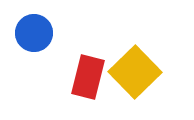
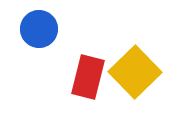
blue circle: moved 5 px right, 4 px up
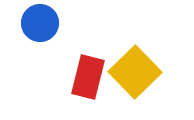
blue circle: moved 1 px right, 6 px up
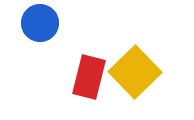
red rectangle: moved 1 px right
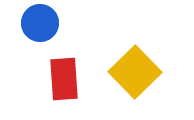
red rectangle: moved 25 px left, 2 px down; rotated 18 degrees counterclockwise
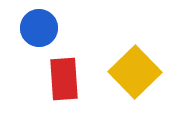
blue circle: moved 1 px left, 5 px down
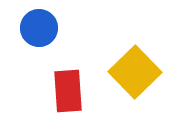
red rectangle: moved 4 px right, 12 px down
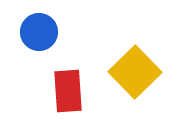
blue circle: moved 4 px down
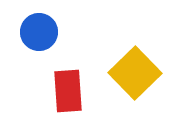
yellow square: moved 1 px down
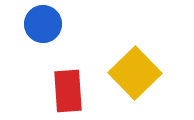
blue circle: moved 4 px right, 8 px up
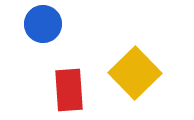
red rectangle: moved 1 px right, 1 px up
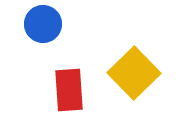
yellow square: moved 1 px left
